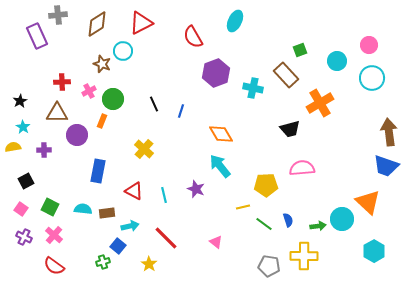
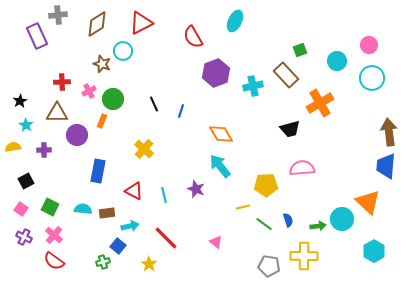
cyan cross at (253, 88): moved 2 px up; rotated 24 degrees counterclockwise
cyan star at (23, 127): moved 3 px right, 2 px up
blue trapezoid at (386, 166): rotated 76 degrees clockwise
red semicircle at (54, 266): moved 5 px up
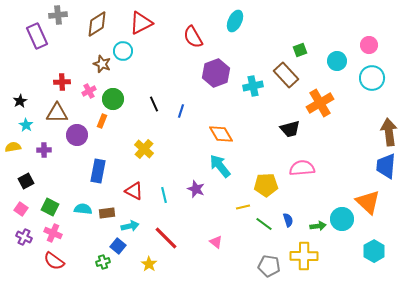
pink cross at (54, 235): moved 1 px left, 2 px up; rotated 18 degrees counterclockwise
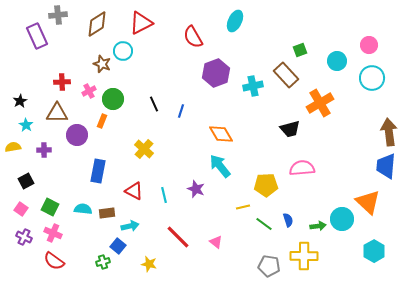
red line at (166, 238): moved 12 px right, 1 px up
yellow star at (149, 264): rotated 21 degrees counterclockwise
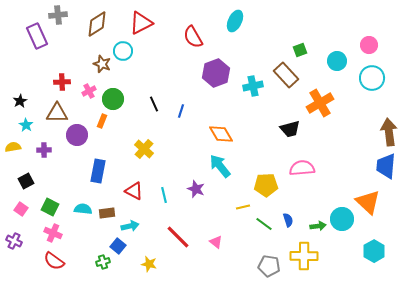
purple cross at (24, 237): moved 10 px left, 4 px down
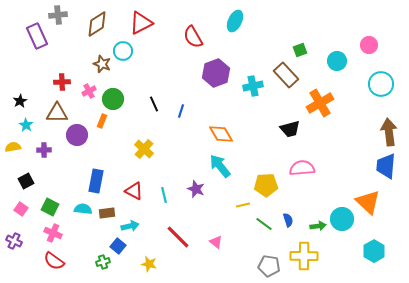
cyan circle at (372, 78): moved 9 px right, 6 px down
blue rectangle at (98, 171): moved 2 px left, 10 px down
yellow line at (243, 207): moved 2 px up
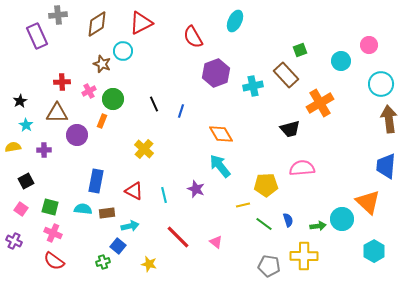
cyan circle at (337, 61): moved 4 px right
brown arrow at (389, 132): moved 13 px up
green square at (50, 207): rotated 12 degrees counterclockwise
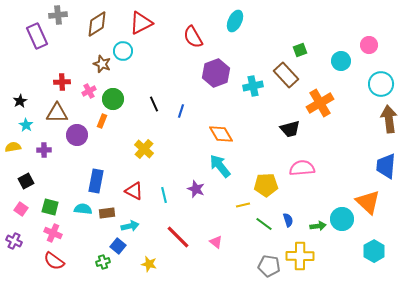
yellow cross at (304, 256): moved 4 px left
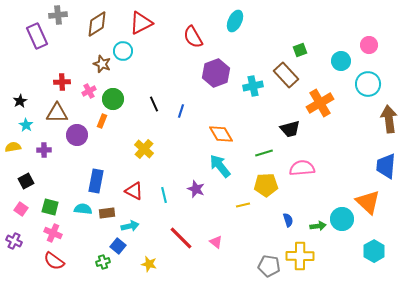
cyan circle at (381, 84): moved 13 px left
green line at (264, 224): moved 71 px up; rotated 54 degrees counterclockwise
red line at (178, 237): moved 3 px right, 1 px down
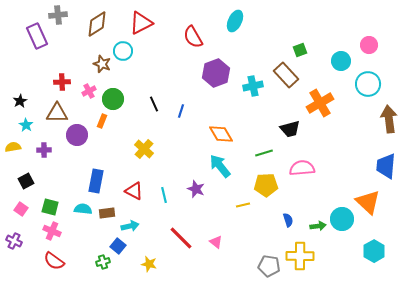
pink cross at (53, 233): moved 1 px left, 2 px up
